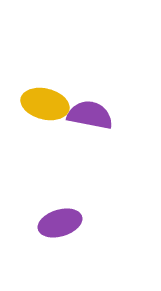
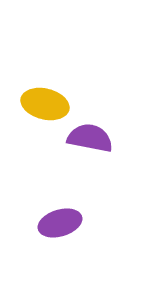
purple semicircle: moved 23 px down
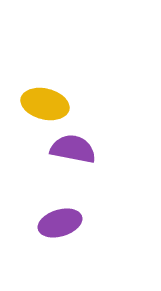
purple semicircle: moved 17 px left, 11 px down
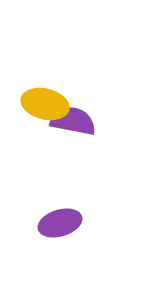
purple semicircle: moved 28 px up
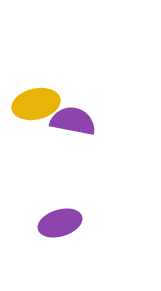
yellow ellipse: moved 9 px left; rotated 27 degrees counterclockwise
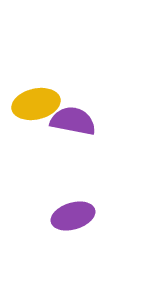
purple ellipse: moved 13 px right, 7 px up
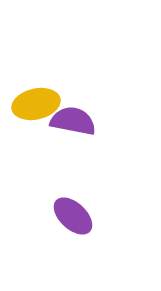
purple ellipse: rotated 60 degrees clockwise
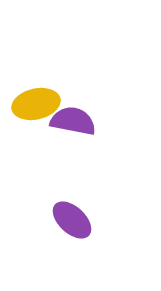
purple ellipse: moved 1 px left, 4 px down
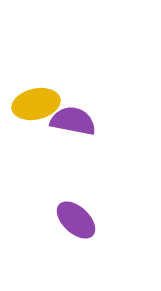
purple ellipse: moved 4 px right
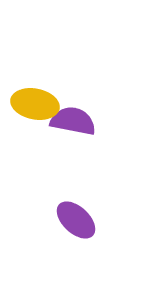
yellow ellipse: moved 1 px left; rotated 24 degrees clockwise
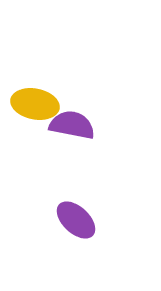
purple semicircle: moved 1 px left, 4 px down
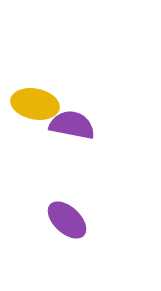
purple ellipse: moved 9 px left
